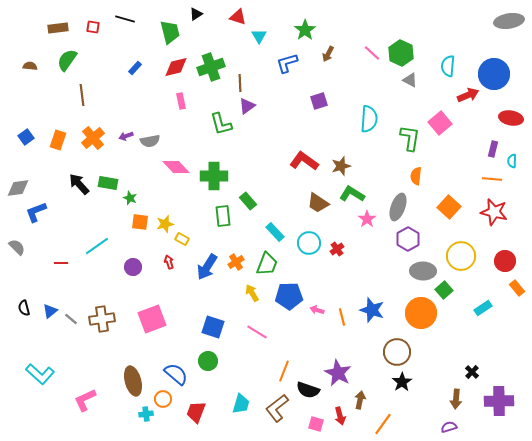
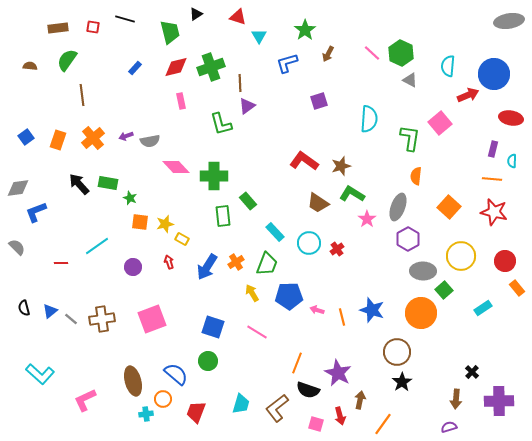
orange line at (284, 371): moved 13 px right, 8 px up
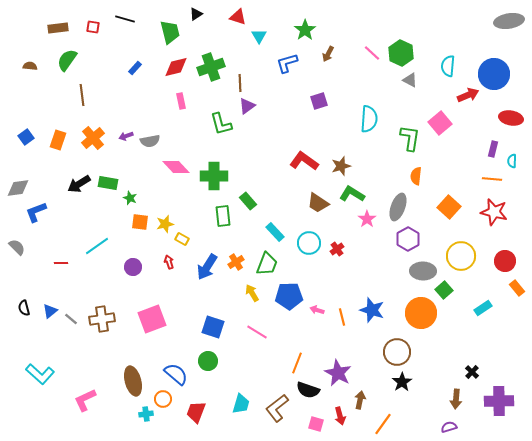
black arrow at (79, 184): rotated 80 degrees counterclockwise
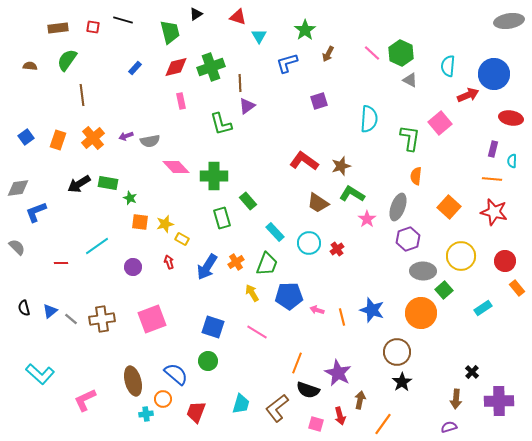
black line at (125, 19): moved 2 px left, 1 px down
green rectangle at (223, 216): moved 1 px left, 2 px down; rotated 10 degrees counterclockwise
purple hexagon at (408, 239): rotated 10 degrees clockwise
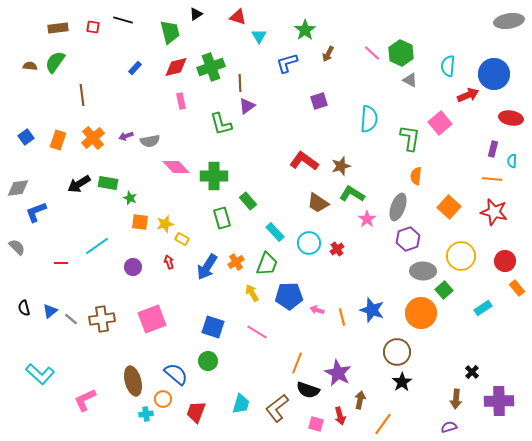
green semicircle at (67, 60): moved 12 px left, 2 px down
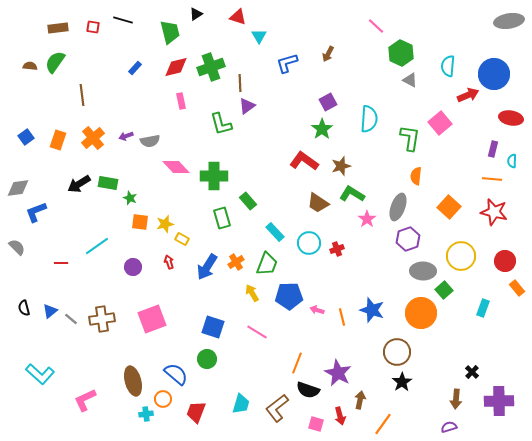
green star at (305, 30): moved 17 px right, 99 px down
pink line at (372, 53): moved 4 px right, 27 px up
purple square at (319, 101): moved 9 px right, 1 px down; rotated 12 degrees counterclockwise
red cross at (337, 249): rotated 16 degrees clockwise
cyan rectangle at (483, 308): rotated 36 degrees counterclockwise
green circle at (208, 361): moved 1 px left, 2 px up
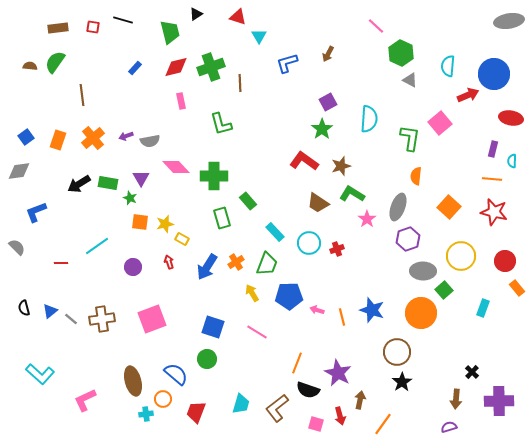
purple triangle at (247, 106): moved 106 px left, 72 px down; rotated 24 degrees counterclockwise
gray diamond at (18, 188): moved 1 px right, 17 px up
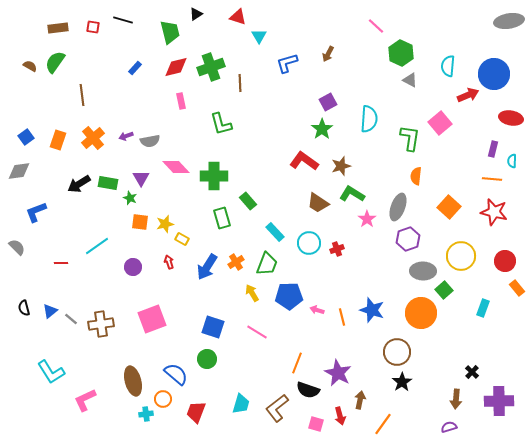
brown semicircle at (30, 66): rotated 24 degrees clockwise
brown cross at (102, 319): moved 1 px left, 5 px down
cyan L-shape at (40, 374): moved 11 px right, 2 px up; rotated 16 degrees clockwise
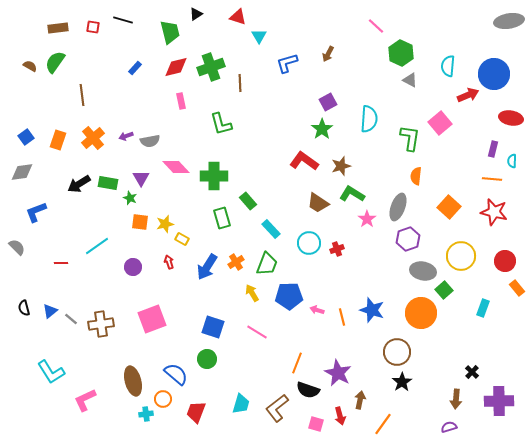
gray diamond at (19, 171): moved 3 px right, 1 px down
cyan rectangle at (275, 232): moved 4 px left, 3 px up
gray ellipse at (423, 271): rotated 10 degrees clockwise
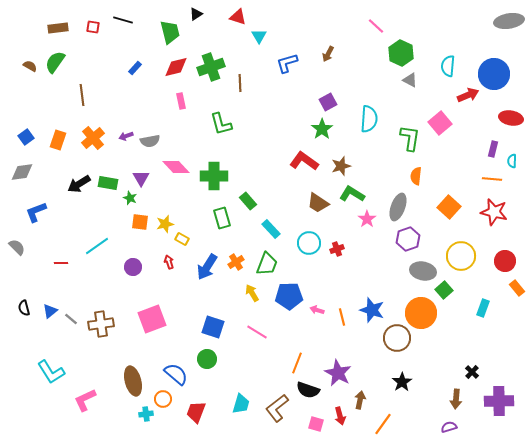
brown circle at (397, 352): moved 14 px up
